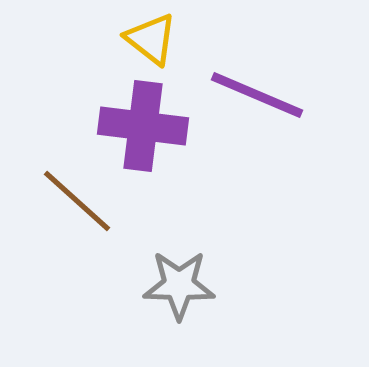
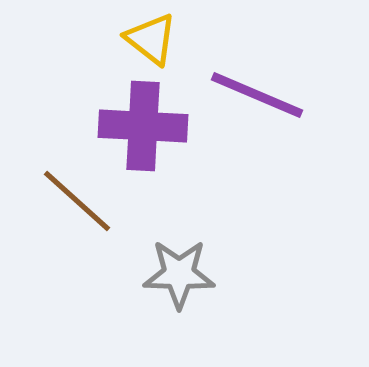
purple cross: rotated 4 degrees counterclockwise
gray star: moved 11 px up
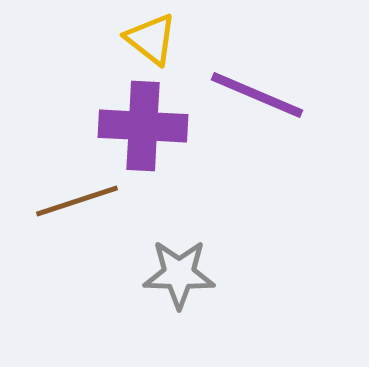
brown line: rotated 60 degrees counterclockwise
